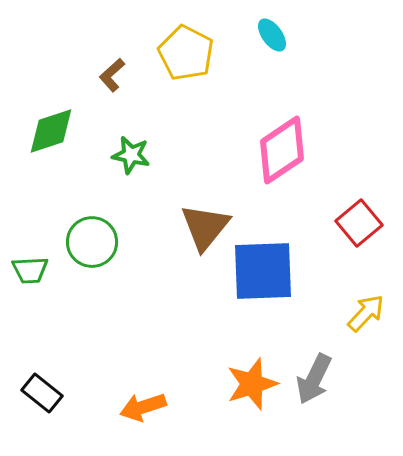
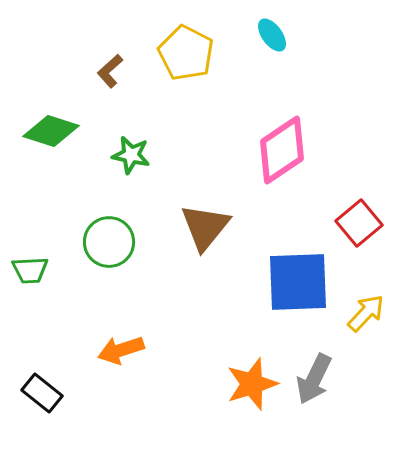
brown L-shape: moved 2 px left, 4 px up
green diamond: rotated 36 degrees clockwise
green circle: moved 17 px right
blue square: moved 35 px right, 11 px down
orange arrow: moved 22 px left, 57 px up
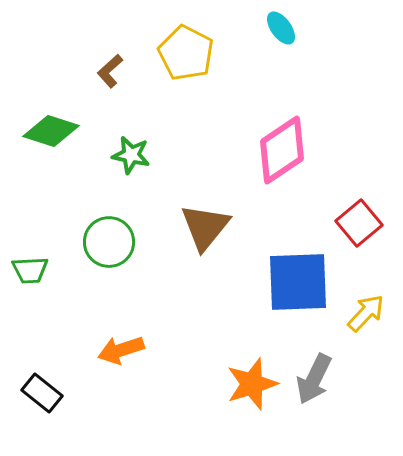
cyan ellipse: moved 9 px right, 7 px up
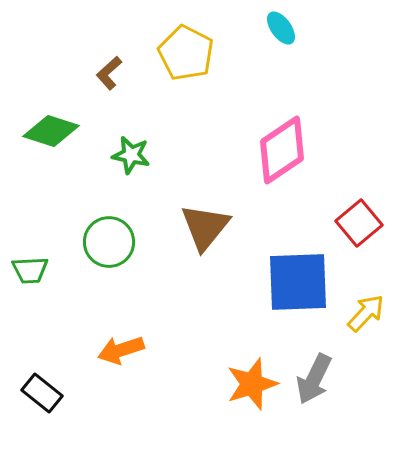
brown L-shape: moved 1 px left, 2 px down
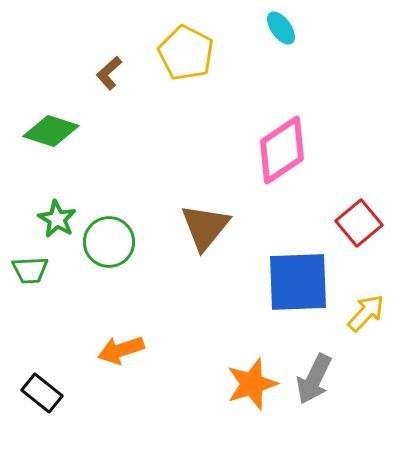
green star: moved 74 px left, 64 px down; rotated 18 degrees clockwise
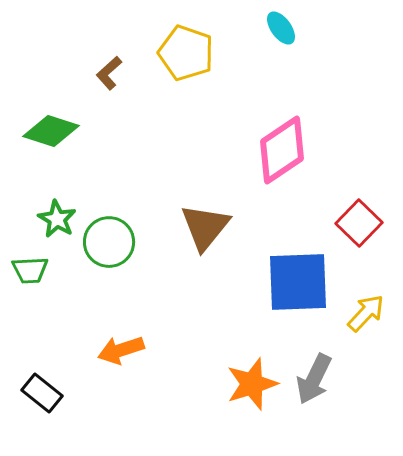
yellow pentagon: rotated 8 degrees counterclockwise
red square: rotated 6 degrees counterclockwise
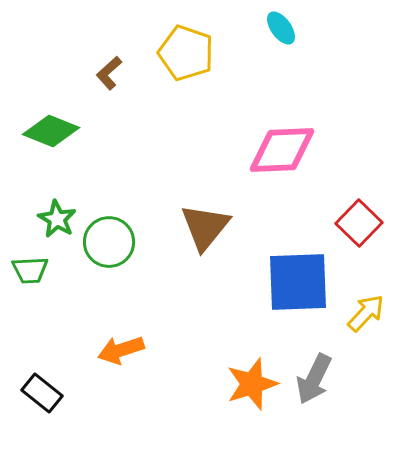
green diamond: rotated 4 degrees clockwise
pink diamond: rotated 32 degrees clockwise
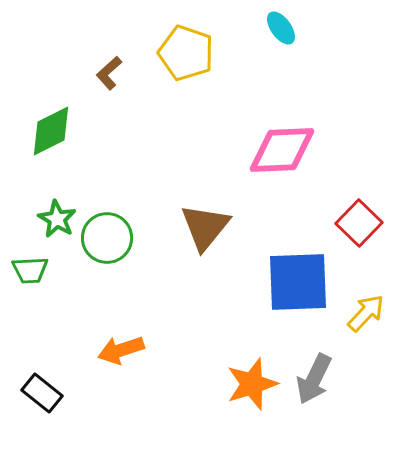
green diamond: rotated 48 degrees counterclockwise
green circle: moved 2 px left, 4 px up
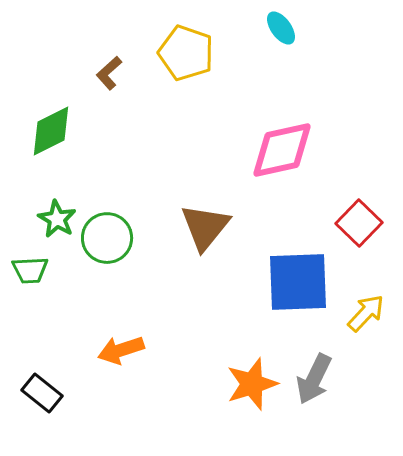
pink diamond: rotated 10 degrees counterclockwise
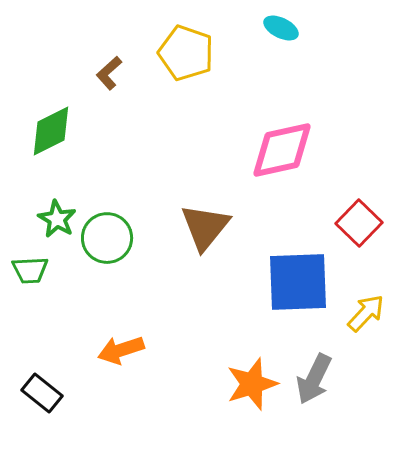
cyan ellipse: rotated 28 degrees counterclockwise
